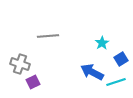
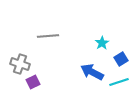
cyan line: moved 3 px right
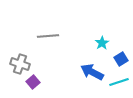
purple square: rotated 16 degrees counterclockwise
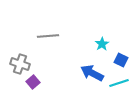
cyan star: moved 1 px down
blue square: moved 1 px down; rotated 32 degrees counterclockwise
blue arrow: moved 1 px down
cyan line: moved 1 px down
